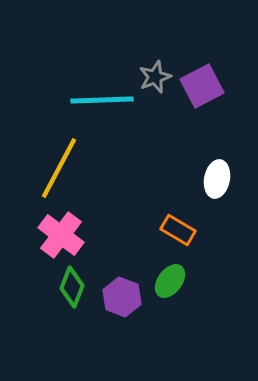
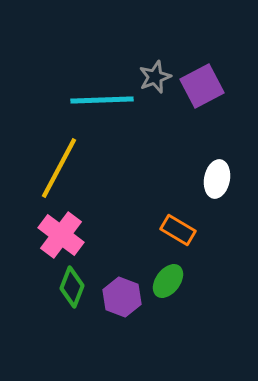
green ellipse: moved 2 px left
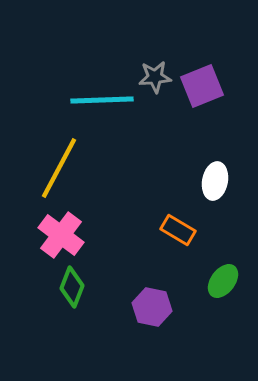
gray star: rotated 16 degrees clockwise
purple square: rotated 6 degrees clockwise
white ellipse: moved 2 px left, 2 px down
green ellipse: moved 55 px right
purple hexagon: moved 30 px right, 10 px down; rotated 9 degrees counterclockwise
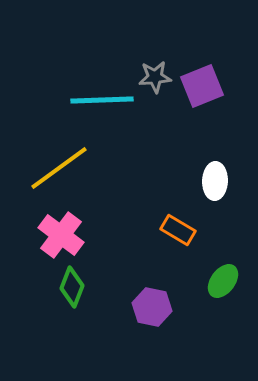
yellow line: rotated 26 degrees clockwise
white ellipse: rotated 9 degrees counterclockwise
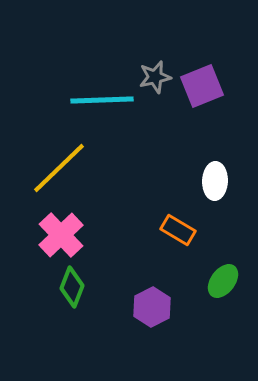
gray star: rotated 8 degrees counterclockwise
yellow line: rotated 8 degrees counterclockwise
pink cross: rotated 9 degrees clockwise
purple hexagon: rotated 21 degrees clockwise
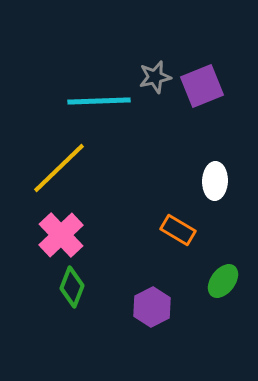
cyan line: moved 3 px left, 1 px down
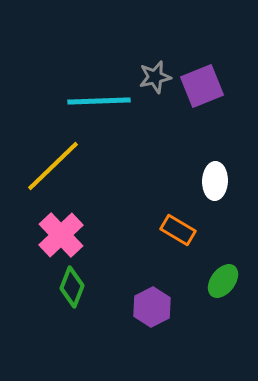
yellow line: moved 6 px left, 2 px up
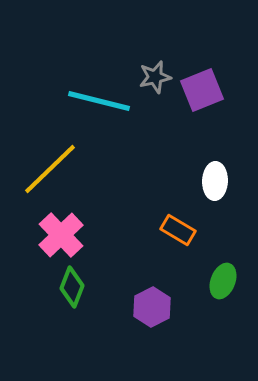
purple square: moved 4 px down
cyan line: rotated 16 degrees clockwise
yellow line: moved 3 px left, 3 px down
green ellipse: rotated 16 degrees counterclockwise
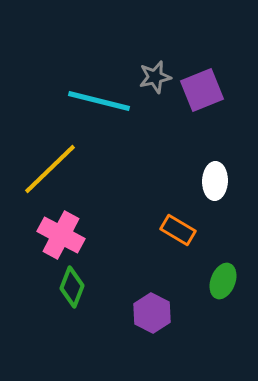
pink cross: rotated 18 degrees counterclockwise
purple hexagon: moved 6 px down; rotated 6 degrees counterclockwise
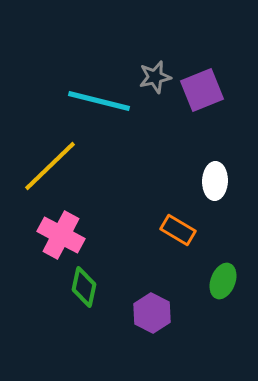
yellow line: moved 3 px up
green diamond: moved 12 px right; rotated 9 degrees counterclockwise
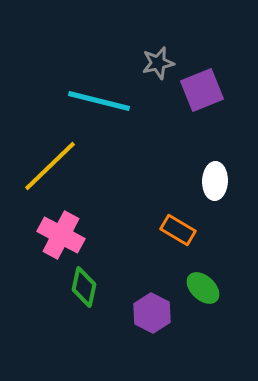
gray star: moved 3 px right, 14 px up
green ellipse: moved 20 px left, 7 px down; rotated 68 degrees counterclockwise
